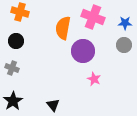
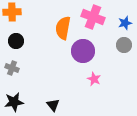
orange cross: moved 8 px left; rotated 18 degrees counterclockwise
blue star: rotated 16 degrees counterclockwise
black star: moved 1 px right, 1 px down; rotated 24 degrees clockwise
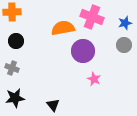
pink cross: moved 1 px left
orange semicircle: rotated 70 degrees clockwise
black star: moved 1 px right, 4 px up
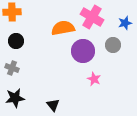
pink cross: rotated 10 degrees clockwise
gray circle: moved 11 px left
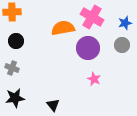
gray circle: moved 9 px right
purple circle: moved 5 px right, 3 px up
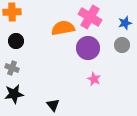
pink cross: moved 2 px left
black star: moved 1 px left, 4 px up
